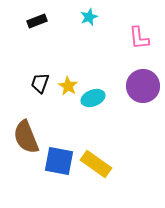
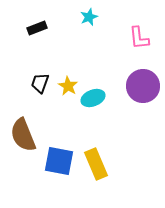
black rectangle: moved 7 px down
brown semicircle: moved 3 px left, 2 px up
yellow rectangle: rotated 32 degrees clockwise
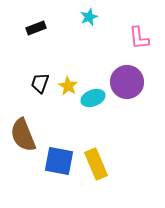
black rectangle: moved 1 px left
purple circle: moved 16 px left, 4 px up
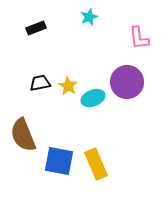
black trapezoid: rotated 60 degrees clockwise
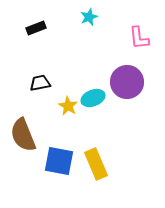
yellow star: moved 20 px down
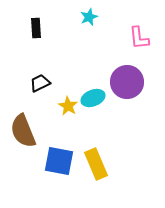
black rectangle: rotated 72 degrees counterclockwise
black trapezoid: rotated 15 degrees counterclockwise
brown semicircle: moved 4 px up
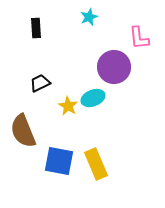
purple circle: moved 13 px left, 15 px up
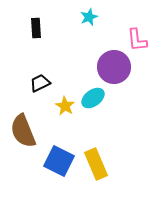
pink L-shape: moved 2 px left, 2 px down
cyan ellipse: rotated 15 degrees counterclockwise
yellow star: moved 3 px left
blue square: rotated 16 degrees clockwise
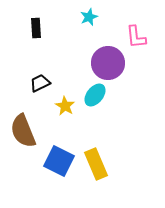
pink L-shape: moved 1 px left, 3 px up
purple circle: moved 6 px left, 4 px up
cyan ellipse: moved 2 px right, 3 px up; rotated 15 degrees counterclockwise
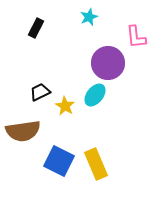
black rectangle: rotated 30 degrees clockwise
black trapezoid: moved 9 px down
brown semicircle: rotated 76 degrees counterclockwise
